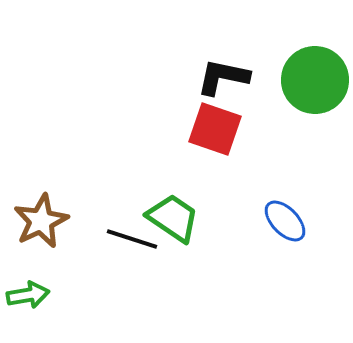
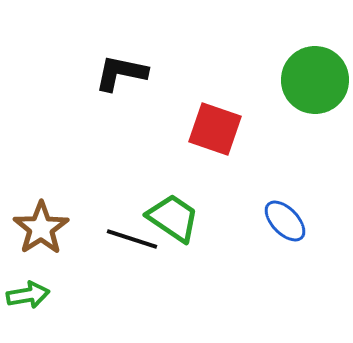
black L-shape: moved 102 px left, 4 px up
brown star: moved 7 px down; rotated 8 degrees counterclockwise
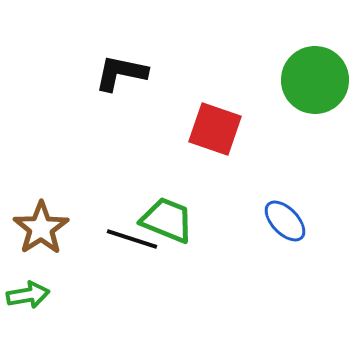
green trapezoid: moved 6 px left, 2 px down; rotated 12 degrees counterclockwise
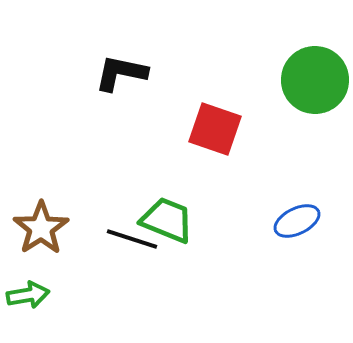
blue ellipse: moved 12 px right; rotated 72 degrees counterclockwise
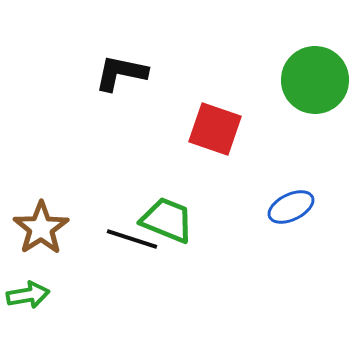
blue ellipse: moved 6 px left, 14 px up
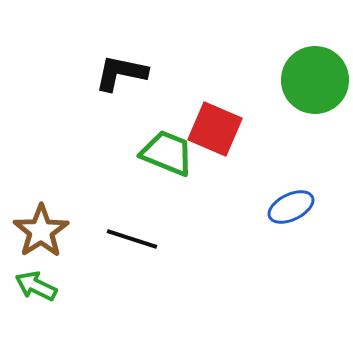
red square: rotated 4 degrees clockwise
green trapezoid: moved 67 px up
brown star: moved 3 px down
green arrow: moved 8 px right, 9 px up; rotated 144 degrees counterclockwise
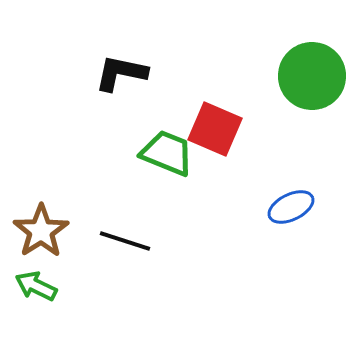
green circle: moved 3 px left, 4 px up
black line: moved 7 px left, 2 px down
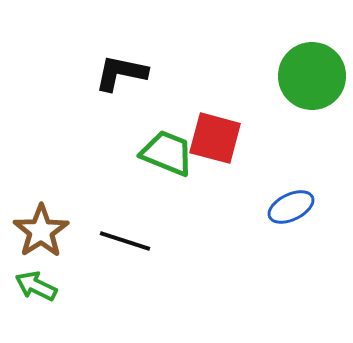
red square: moved 9 px down; rotated 8 degrees counterclockwise
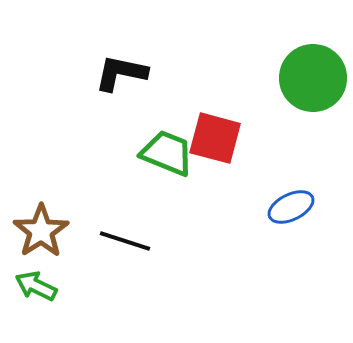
green circle: moved 1 px right, 2 px down
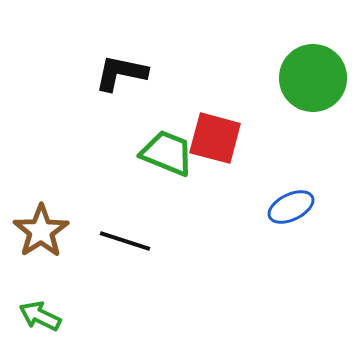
green arrow: moved 4 px right, 30 px down
